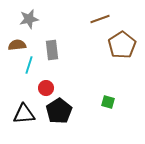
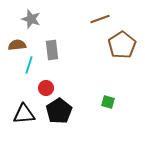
gray star: moved 2 px right; rotated 30 degrees clockwise
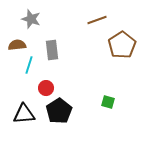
brown line: moved 3 px left, 1 px down
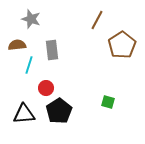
brown line: rotated 42 degrees counterclockwise
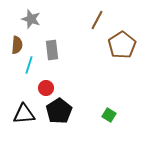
brown semicircle: rotated 102 degrees clockwise
green square: moved 1 px right, 13 px down; rotated 16 degrees clockwise
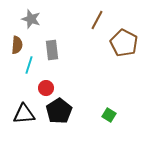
brown pentagon: moved 2 px right, 2 px up; rotated 12 degrees counterclockwise
